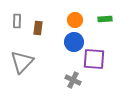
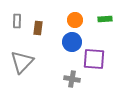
blue circle: moved 2 px left
gray cross: moved 1 px left, 1 px up; rotated 14 degrees counterclockwise
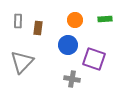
gray rectangle: moved 1 px right
blue circle: moved 4 px left, 3 px down
purple square: rotated 15 degrees clockwise
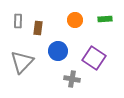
blue circle: moved 10 px left, 6 px down
purple square: moved 1 px up; rotated 15 degrees clockwise
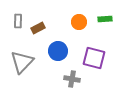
orange circle: moved 4 px right, 2 px down
brown rectangle: rotated 56 degrees clockwise
purple square: rotated 20 degrees counterclockwise
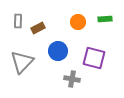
orange circle: moved 1 px left
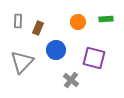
green rectangle: moved 1 px right
brown rectangle: rotated 40 degrees counterclockwise
blue circle: moved 2 px left, 1 px up
gray cross: moved 1 px left, 1 px down; rotated 28 degrees clockwise
